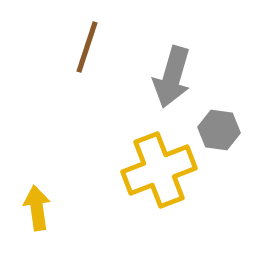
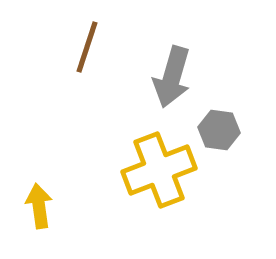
yellow arrow: moved 2 px right, 2 px up
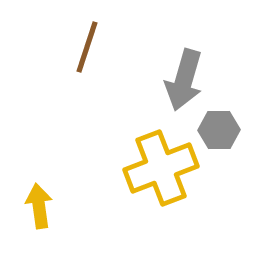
gray arrow: moved 12 px right, 3 px down
gray hexagon: rotated 9 degrees counterclockwise
yellow cross: moved 2 px right, 2 px up
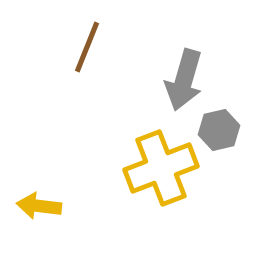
brown line: rotated 4 degrees clockwise
gray hexagon: rotated 12 degrees counterclockwise
yellow arrow: rotated 75 degrees counterclockwise
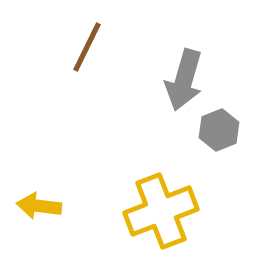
brown line: rotated 4 degrees clockwise
gray hexagon: rotated 9 degrees counterclockwise
yellow cross: moved 43 px down
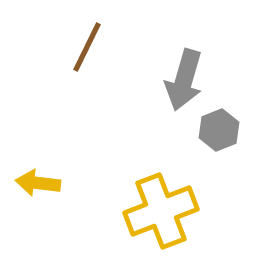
yellow arrow: moved 1 px left, 23 px up
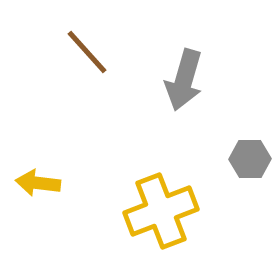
brown line: moved 5 px down; rotated 68 degrees counterclockwise
gray hexagon: moved 31 px right, 29 px down; rotated 21 degrees clockwise
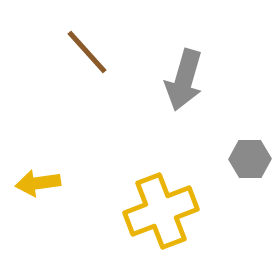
yellow arrow: rotated 15 degrees counterclockwise
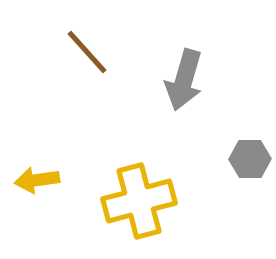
yellow arrow: moved 1 px left, 3 px up
yellow cross: moved 22 px left, 10 px up; rotated 6 degrees clockwise
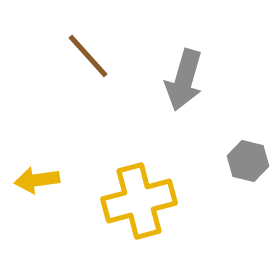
brown line: moved 1 px right, 4 px down
gray hexagon: moved 2 px left, 2 px down; rotated 15 degrees clockwise
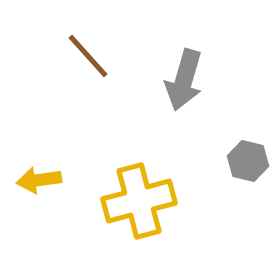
yellow arrow: moved 2 px right
